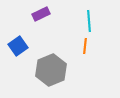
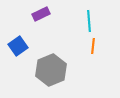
orange line: moved 8 px right
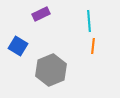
blue square: rotated 24 degrees counterclockwise
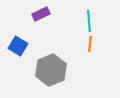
orange line: moved 3 px left, 2 px up
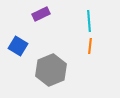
orange line: moved 2 px down
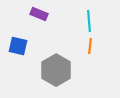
purple rectangle: moved 2 px left; rotated 48 degrees clockwise
blue square: rotated 18 degrees counterclockwise
gray hexagon: moved 5 px right; rotated 8 degrees counterclockwise
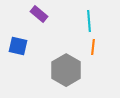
purple rectangle: rotated 18 degrees clockwise
orange line: moved 3 px right, 1 px down
gray hexagon: moved 10 px right
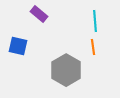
cyan line: moved 6 px right
orange line: rotated 14 degrees counterclockwise
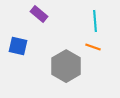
orange line: rotated 63 degrees counterclockwise
gray hexagon: moved 4 px up
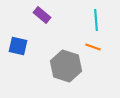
purple rectangle: moved 3 px right, 1 px down
cyan line: moved 1 px right, 1 px up
gray hexagon: rotated 12 degrees counterclockwise
